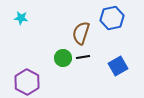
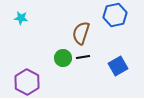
blue hexagon: moved 3 px right, 3 px up
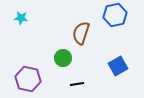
black line: moved 6 px left, 27 px down
purple hexagon: moved 1 px right, 3 px up; rotated 15 degrees counterclockwise
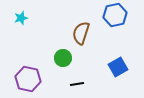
cyan star: rotated 24 degrees counterclockwise
blue square: moved 1 px down
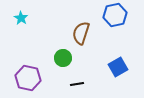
cyan star: rotated 24 degrees counterclockwise
purple hexagon: moved 1 px up
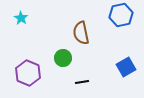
blue hexagon: moved 6 px right
brown semicircle: rotated 30 degrees counterclockwise
blue square: moved 8 px right
purple hexagon: moved 5 px up; rotated 10 degrees clockwise
black line: moved 5 px right, 2 px up
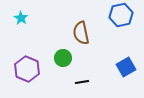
purple hexagon: moved 1 px left, 4 px up
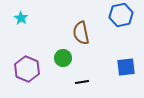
blue square: rotated 24 degrees clockwise
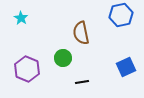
blue square: rotated 18 degrees counterclockwise
